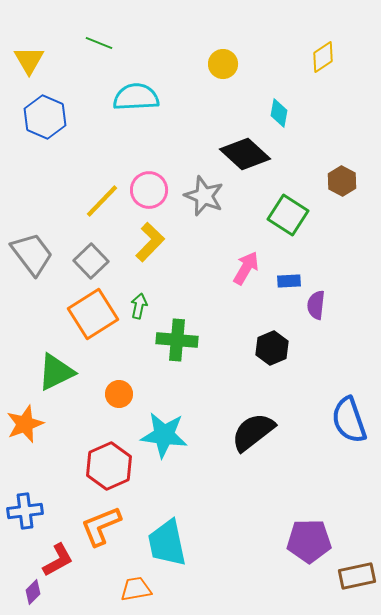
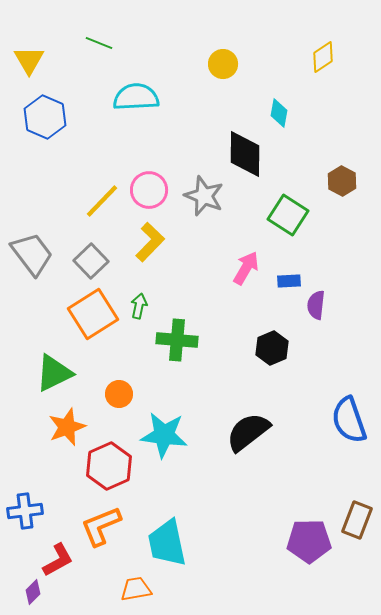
black diamond: rotated 48 degrees clockwise
green triangle: moved 2 px left, 1 px down
orange star: moved 42 px right, 3 px down
black semicircle: moved 5 px left
brown rectangle: moved 56 px up; rotated 57 degrees counterclockwise
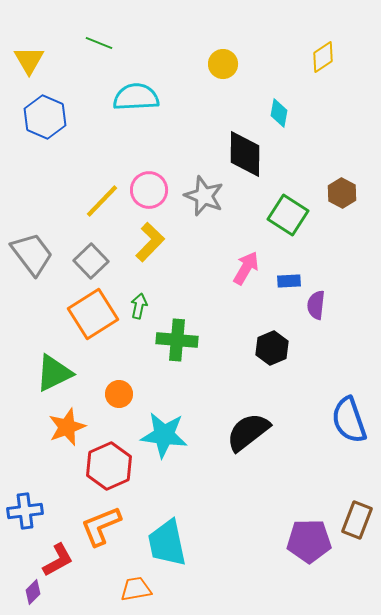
brown hexagon: moved 12 px down
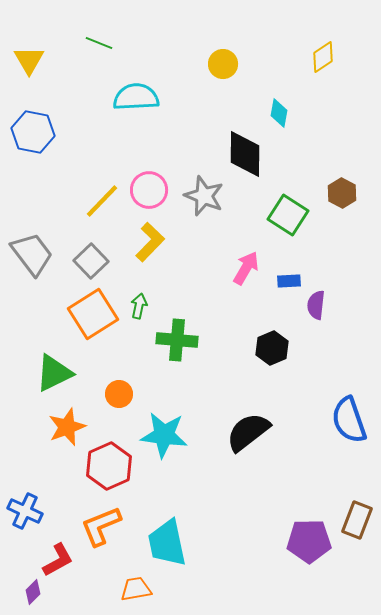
blue hexagon: moved 12 px left, 15 px down; rotated 12 degrees counterclockwise
blue cross: rotated 32 degrees clockwise
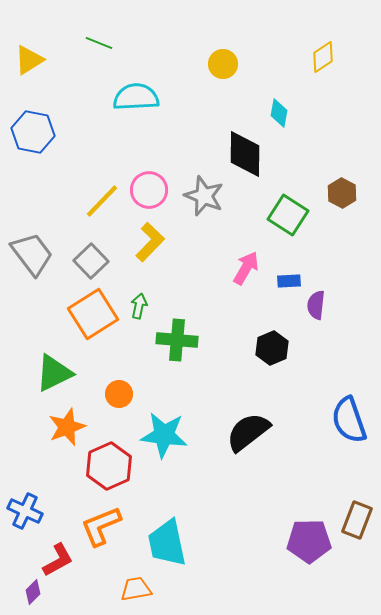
yellow triangle: rotated 28 degrees clockwise
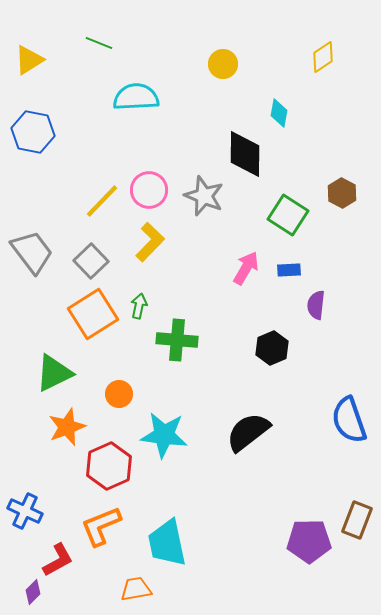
gray trapezoid: moved 2 px up
blue rectangle: moved 11 px up
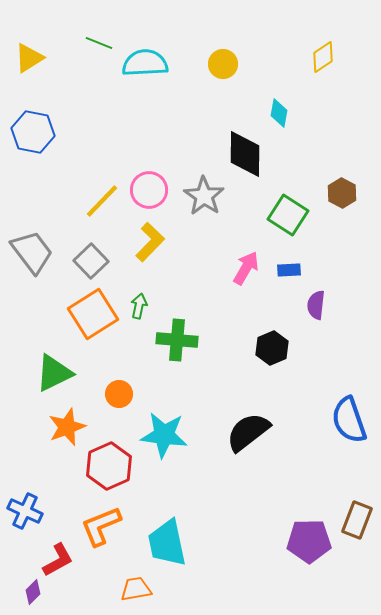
yellow triangle: moved 2 px up
cyan semicircle: moved 9 px right, 34 px up
gray star: rotated 12 degrees clockwise
